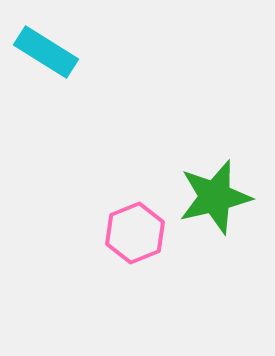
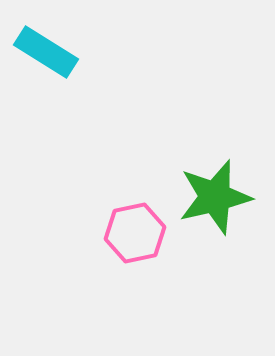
pink hexagon: rotated 10 degrees clockwise
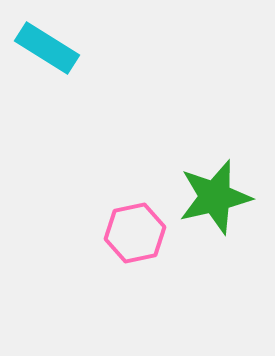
cyan rectangle: moved 1 px right, 4 px up
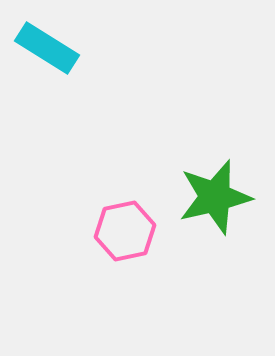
pink hexagon: moved 10 px left, 2 px up
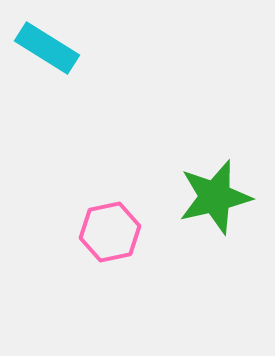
pink hexagon: moved 15 px left, 1 px down
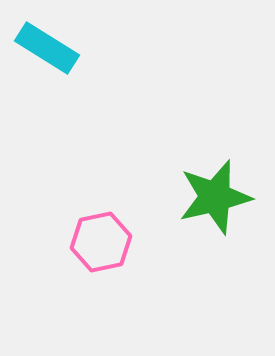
pink hexagon: moved 9 px left, 10 px down
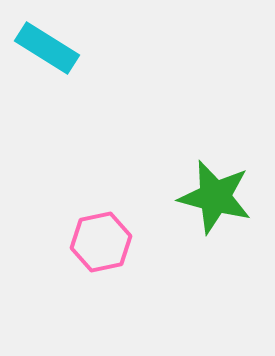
green star: rotated 28 degrees clockwise
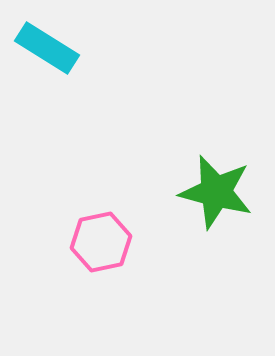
green star: moved 1 px right, 5 px up
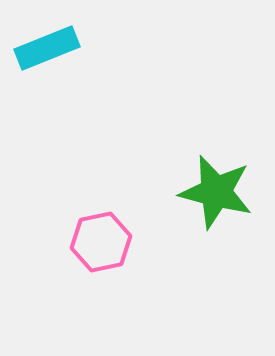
cyan rectangle: rotated 54 degrees counterclockwise
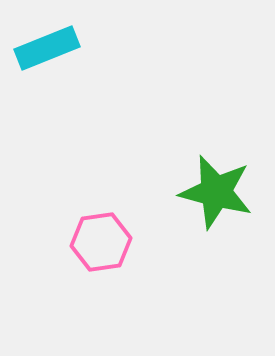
pink hexagon: rotated 4 degrees clockwise
